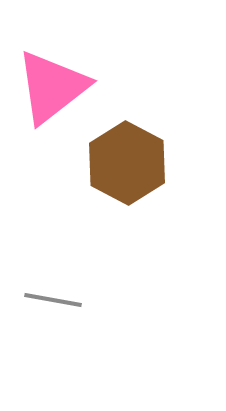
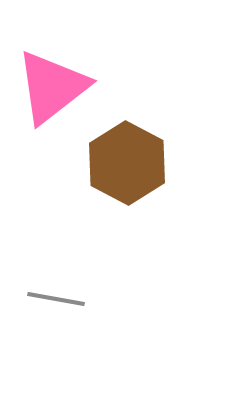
gray line: moved 3 px right, 1 px up
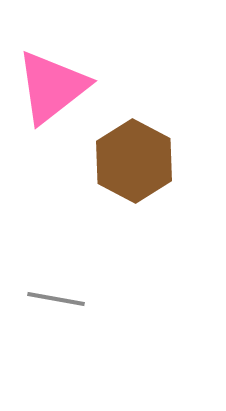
brown hexagon: moved 7 px right, 2 px up
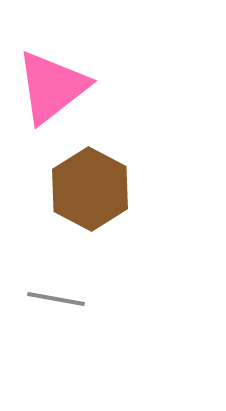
brown hexagon: moved 44 px left, 28 px down
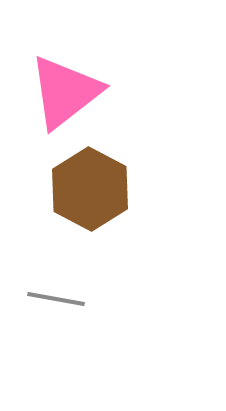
pink triangle: moved 13 px right, 5 px down
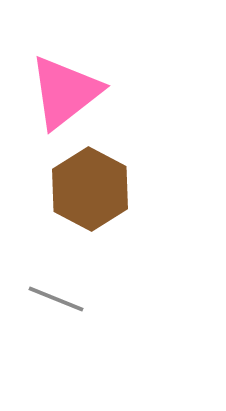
gray line: rotated 12 degrees clockwise
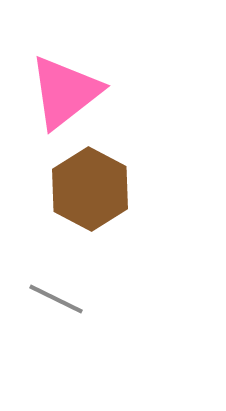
gray line: rotated 4 degrees clockwise
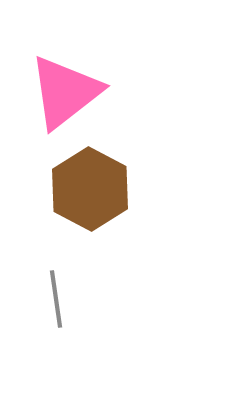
gray line: rotated 56 degrees clockwise
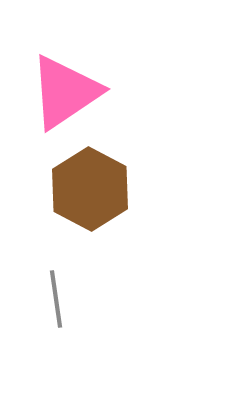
pink triangle: rotated 4 degrees clockwise
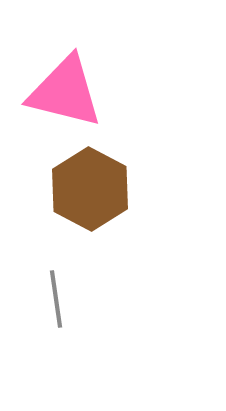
pink triangle: rotated 48 degrees clockwise
